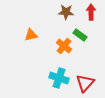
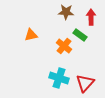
red arrow: moved 5 px down
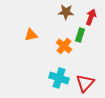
red arrow: rotated 21 degrees clockwise
green rectangle: rotated 72 degrees clockwise
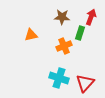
brown star: moved 4 px left, 5 px down
green rectangle: moved 2 px up
orange cross: rotated 28 degrees clockwise
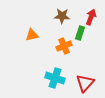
brown star: moved 1 px up
orange triangle: moved 1 px right
cyan cross: moved 4 px left
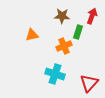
red arrow: moved 1 px right, 1 px up
green rectangle: moved 2 px left, 1 px up
cyan cross: moved 4 px up
red triangle: moved 4 px right
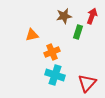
brown star: moved 2 px right; rotated 14 degrees counterclockwise
orange cross: moved 12 px left, 6 px down
cyan cross: moved 1 px down
red triangle: moved 2 px left
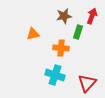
orange triangle: moved 1 px right, 1 px up
orange cross: moved 9 px right, 4 px up; rotated 28 degrees clockwise
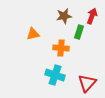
green rectangle: moved 1 px right
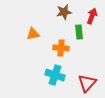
brown star: moved 4 px up
green rectangle: rotated 24 degrees counterclockwise
